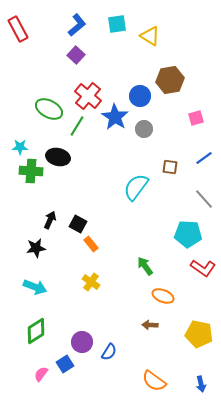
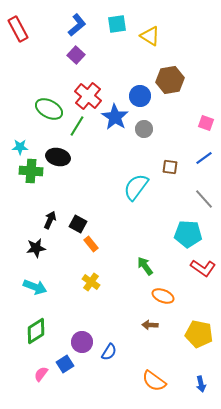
pink square: moved 10 px right, 5 px down; rotated 35 degrees clockwise
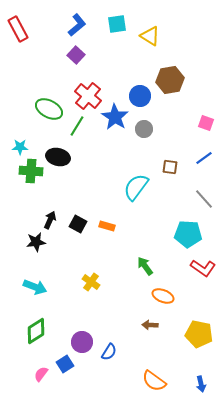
orange rectangle: moved 16 px right, 18 px up; rotated 35 degrees counterclockwise
black star: moved 6 px up
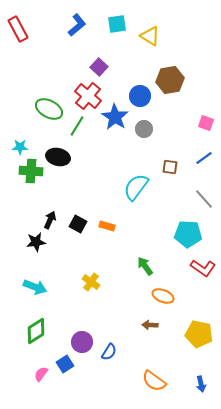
purple square: moved 23 px right, 12 px down
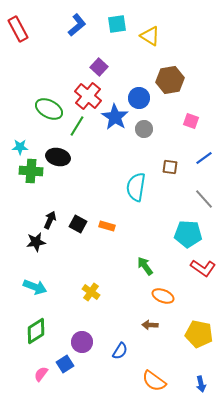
blue circle: moved 1 px left, 2 px down
pink square: moved 15 px left, 2 px up
cyan semicircle: rotated 28 degrees counterclockwise
yellow cross: moved 10 px down
blue semicircle: moved 11 px right, 1 px up
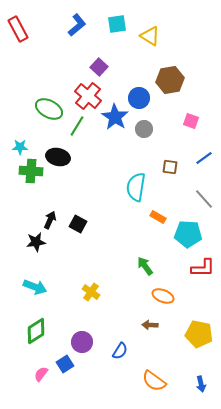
orange rectangle: moved 51 px right, 9 px up; rotated 14 degrees clockwise
red L-shape: rotated 35 degrees counterclockwise
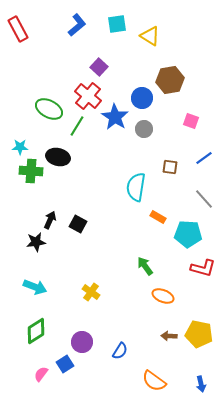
blue circle: moved 3 px right
red L-shape: rotated 15 degrees clockwise
brown arrow: moved 19 px right, 11 px down
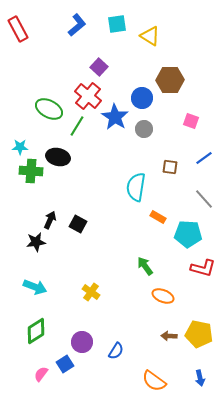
brown hexagon: rotated 8 degrees clockwise
blue semicircle: moved 4 px left
blue arrow: moved 1 px left, 6 px up
